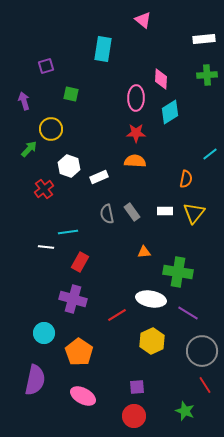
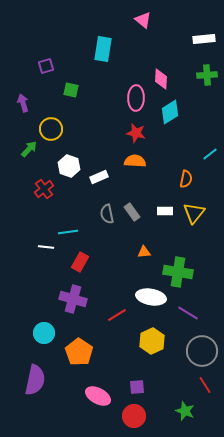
green square at (71, 94): moved 4 px up
purple arrow at (24, 101): moved 1 px left, 2 px down
red star at (136, 133): rotated 12 degrees clockwise
white ellipse at (151, 299): moved 2 px up
pink ellipse at (83, 396): moved 15 px right
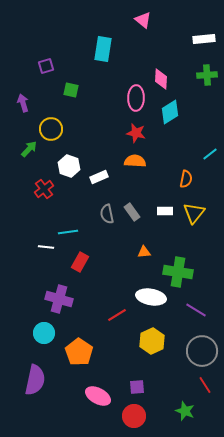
purple cross at (73, 299): moved 14 px left
purple line at (188, 313): moved 8 px right, 3 px up
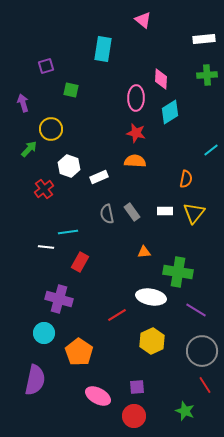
cyan line at (210, 154): moved 1 px right, 4 px up
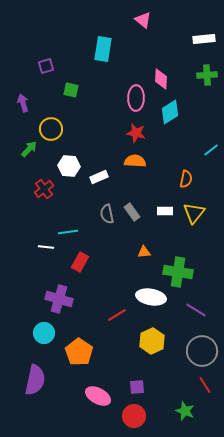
white hexagon at (69, 166): rotated 15 degrees counterclockwise
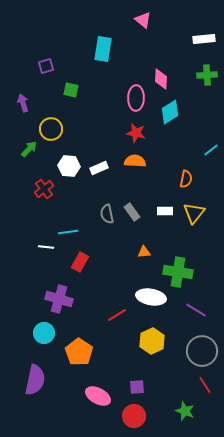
white rectangle at (99, 177): moved 9 px up
